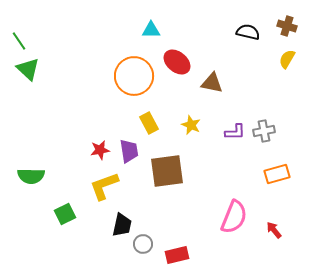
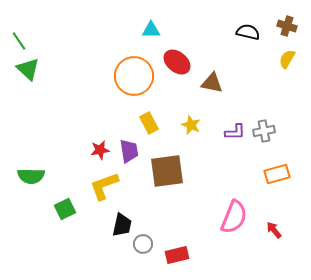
green square: moved 5 px up
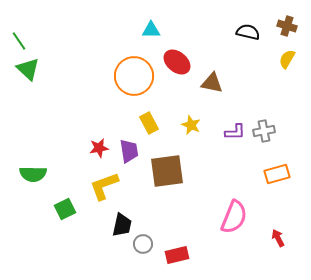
red star: moved 1 px left, 2 px up
green semicircle: moved 2 px right, 2 px up
red arrow: moved 4 px right, 8 px down; rotated 12 degrees clockwise
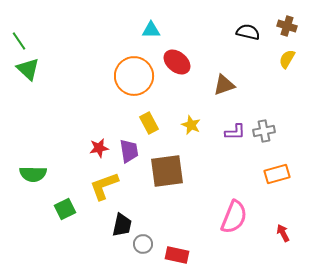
brown triangle: moved 12 px right, 2 px down; rotated 30 degrees counterclockwise
red arrow: moved 5 px right, 5 px up
red rectangle: rotated 25 degrees clockwise
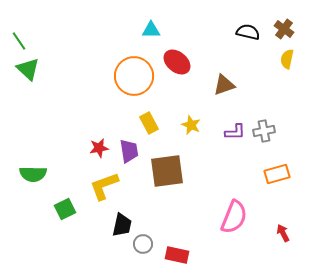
brown cross: moved 3 px left, 3 px down; rotated 18 degrees clockwise
yellow semicircle: rotated 18 degrees counterclockwise
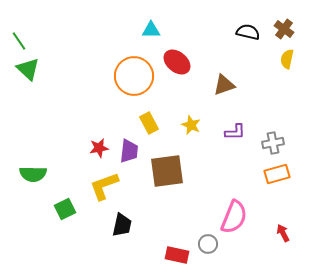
gray cross: moved 9 px right, 12 px down
purple trapezoid: rotated 15 degrees clockwise
gray circle: moved 65 px right
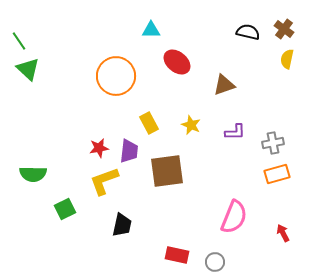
orange circle: moved 18 px left
yellow L-shape: moved 5 px up
gray circle: moved 7 px right, 18 px down
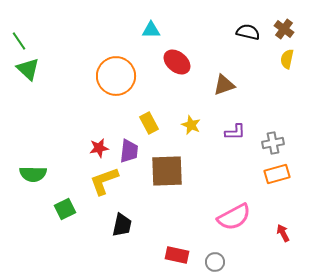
brown square: rotated 6 degrees clockwise
pink semicircle: rotated 40 degrees clockwise
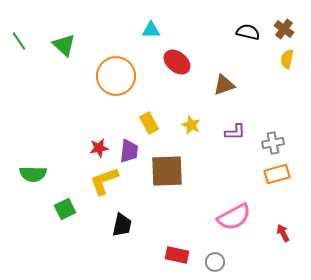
green triangle: moved 36 px right, 24 px up
